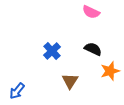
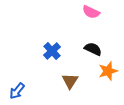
orange star: moved 2 px left
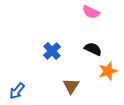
brown triangle: moved 1 px right, 5 px down
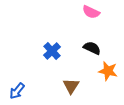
black semicircle: moved 1 px left, 1 px up
orange star: rotated 30 degrees clockwise
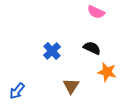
pink semicircle: moved 5 px right
orange star: moved 1 px left, 1 px down
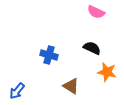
blue cross: moved 3 px left, 4 px down; rotated 30 degrees counterclockwise
brown triangle: rotated 30 degrees counterclockwise
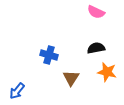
black semicircle: moved 4 px right; rotated 36 degrees counterclockwise
brown triangle: moved 8 px up; rotated 30 degrees clockwise
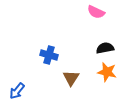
black semicircle: moved 9 px right
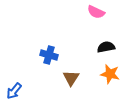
black semicircle: moved 1 px right, 1 px up
orange star: moved 3 px right, 2 px down
blue arrow: moved 3 px left
